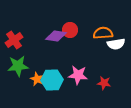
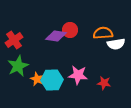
green star: rotated 20 degrees counterclockwise
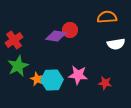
orange semicircle: moved 4 px right, 16 px up
red star: moved 1 px right
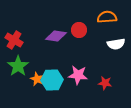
red circle: moved 9 px right
red cross: rotated 24 degrees counterclockwise
green star: rotated 10 degrees counterclockwise
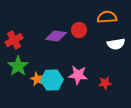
red cross: rotated 30 degrees clockwise
red star: rotated 16 degrees counterclockwise
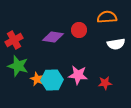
purple diamond: moved 3 px left, 1 px down
green star: rotated 20 degrees counterclockwise
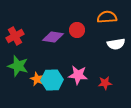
red circle: moved 2 px left
red cross: moved 1 px right, 4 px up
